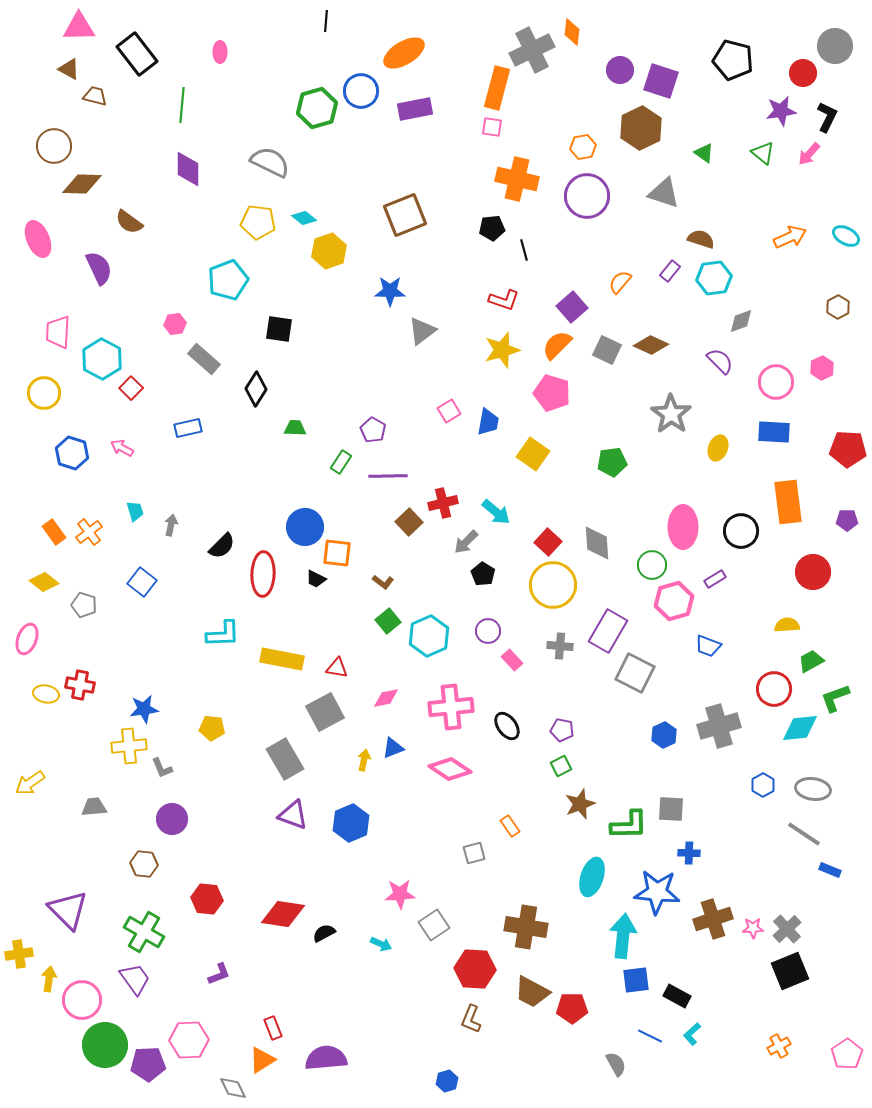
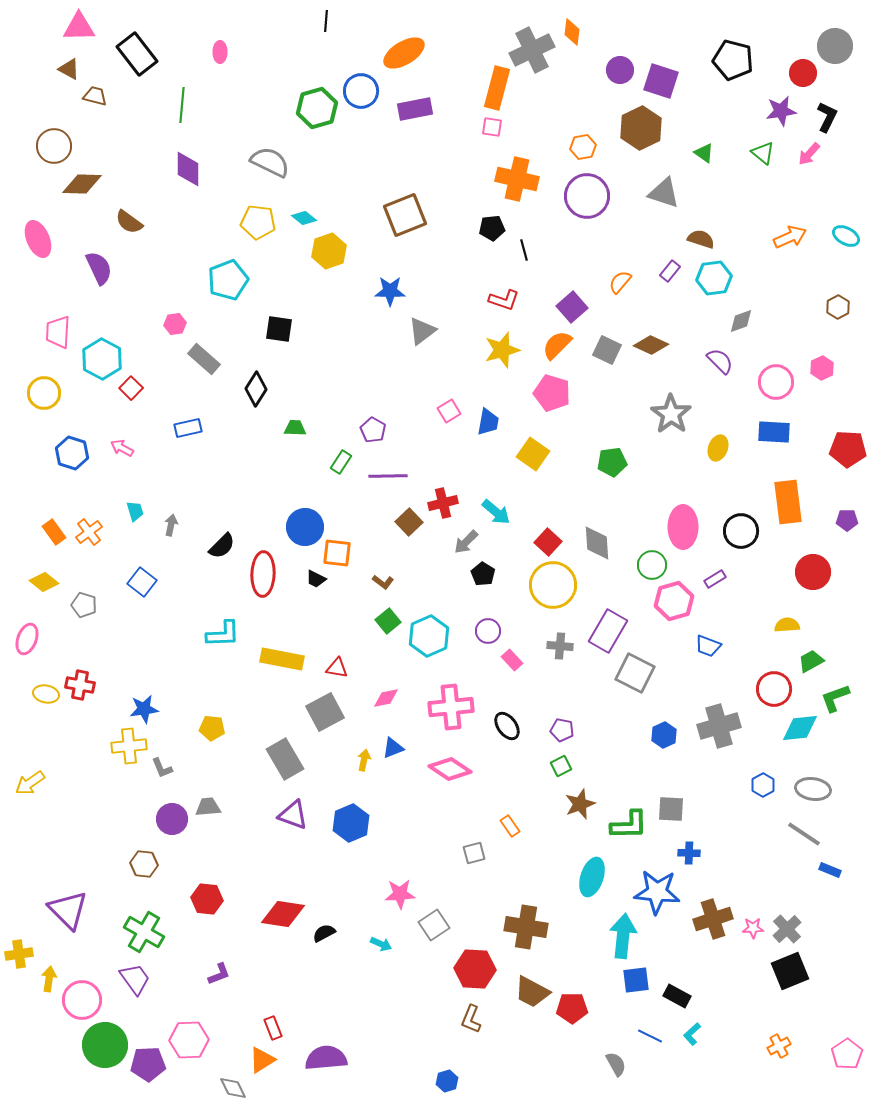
gray trapezoid at (94, 807): moved 114 px right
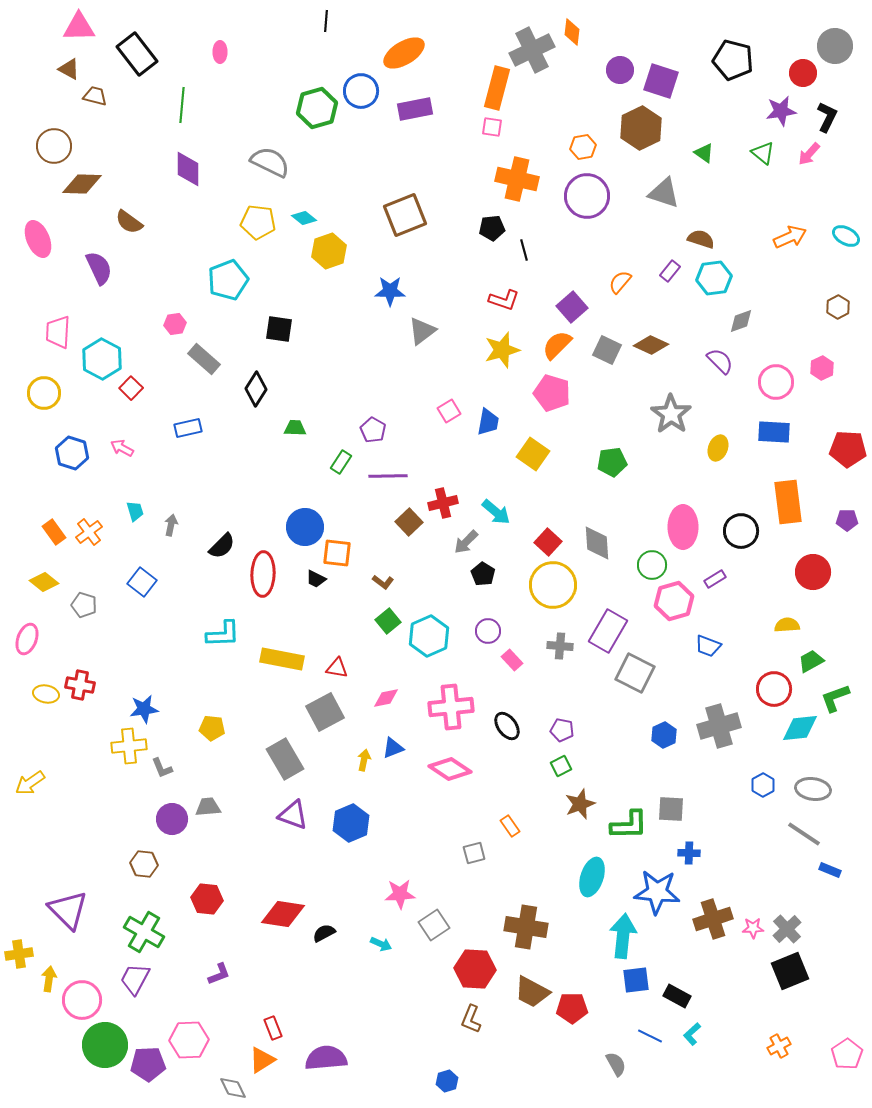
purple trapezoid at (135, 979): rotated 116 degrees counterclockwise
